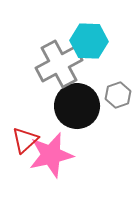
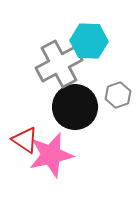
black circle: moved 2 px left, 1 px down
red triangle: rotated 44 degrees counterclockwise
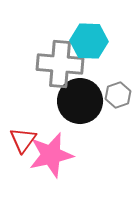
gray cross: moved 1 px right; rotated 33 degrees clockwise
black circle: moved 5 px right, 6 px up
red triangle: moved 2 px left; rotated 32 degrees clockwise
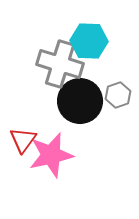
gray cross: rotated 12 degrees clockwise
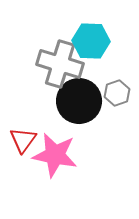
cyan hexagon: moved 2 px right
gray hexagon: moved 1 px left, 2 px up
black circle: moved 1 px left
pink star: moved 4 px right; rotated 24 degrees clockwise
